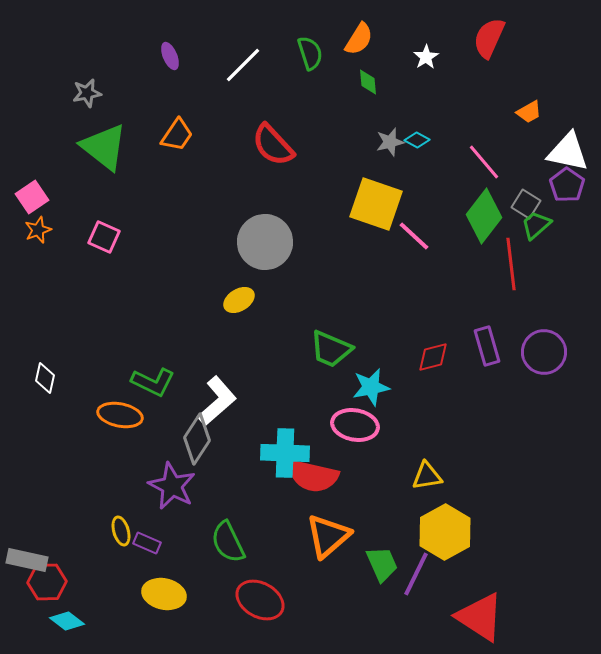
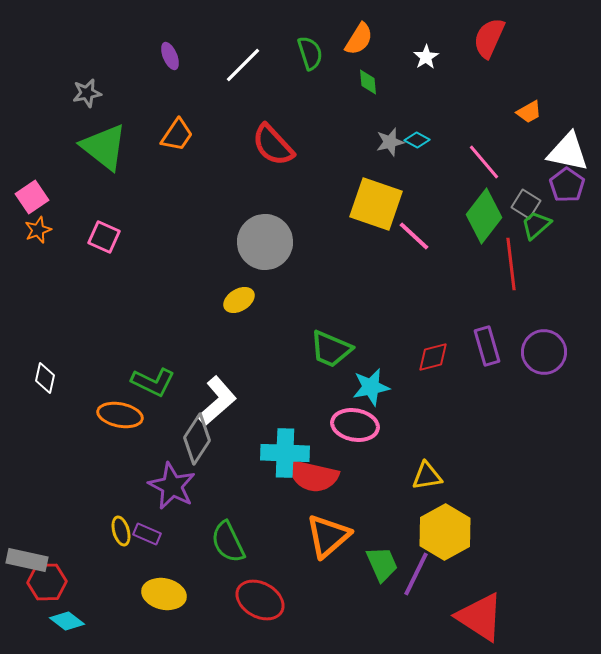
purple rectangle at (147, 543): moved 9 px up
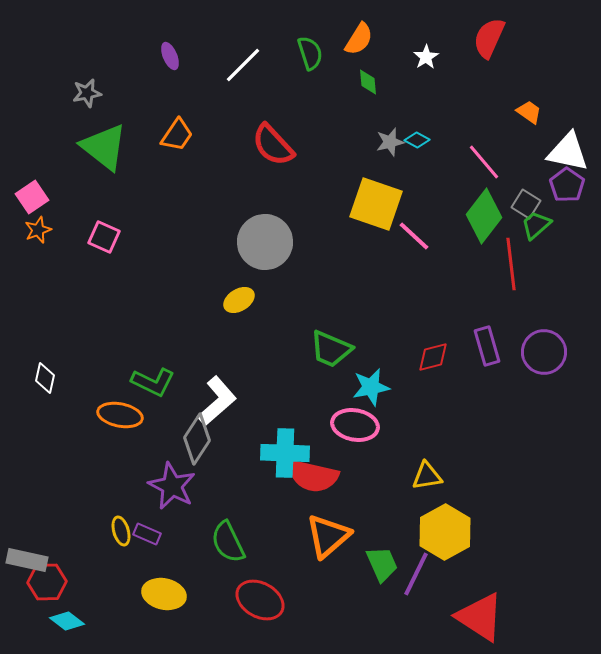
orange trapezoid at (529, 112): rotated 116 degrees counterclockwise
